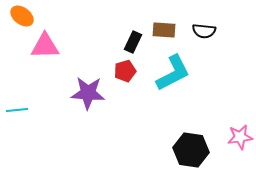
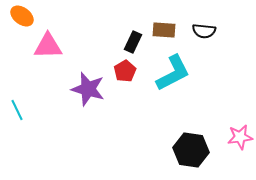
pink triangle: moved 3 px right
red pentagon: rotated 15 degrees counterclockwise
purple star: moved 4 px up; rotated 12 degrees clockwise
cyan line: rotated 70 degrees clockwise
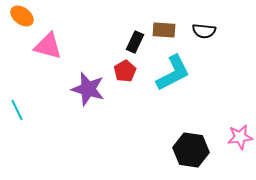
black rectangle: moved 2 px right
pink triangle: rotated 16 degrees clockwise
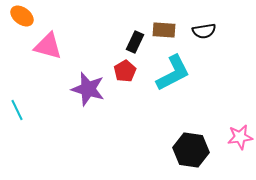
black semicircle: rotated 15 degrees counterclockwise
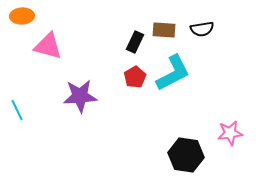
orange ellipse: rotated 40 degrees counterclockwise
black semicircle: moved 2 px left, 2 px up
red pentagon: moved 10 px right, 6 px down
purple star: moved 8 px left, 7 px down; rotated 20 degrees counterclockwise
pink star: moved 10 px left, 4 px up
black hexagon: moved 5 px left, 5 px down
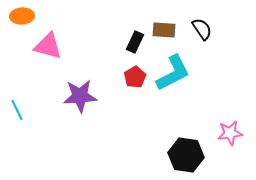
black semicircle: rotated 115 degrees counterclockwise
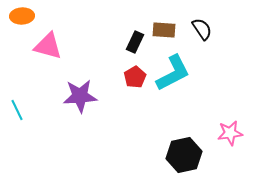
black hexagon: moved 2 px left; rotated 20 degrees counterclockwise
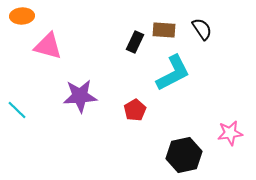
red pentagon: moved 33 px down
cyan line: rotated 20 degrees counterclockwise
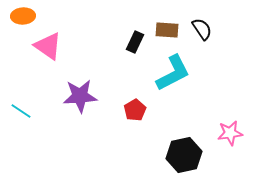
orange ellipse: moved 1 px right
brown rectangle: moved 3 px right
pink triangle: rotated 20 degrees clockwise
cyan line: moved 4 px right, 1 px down; rotated 10 degrees counterclockwise
